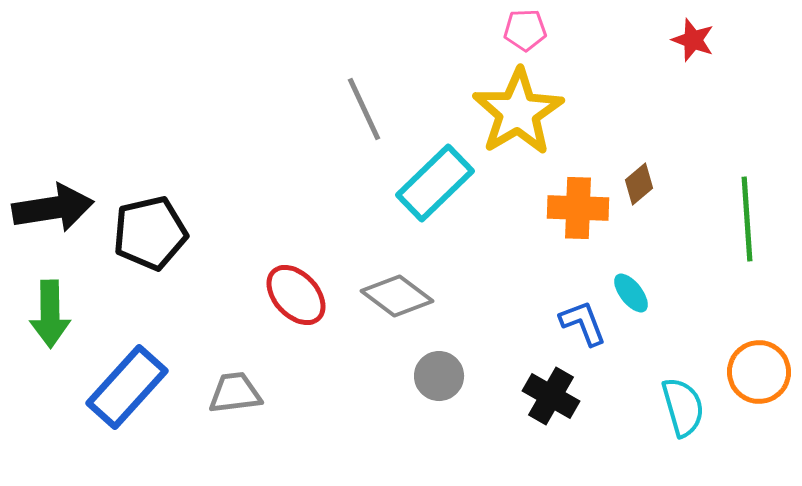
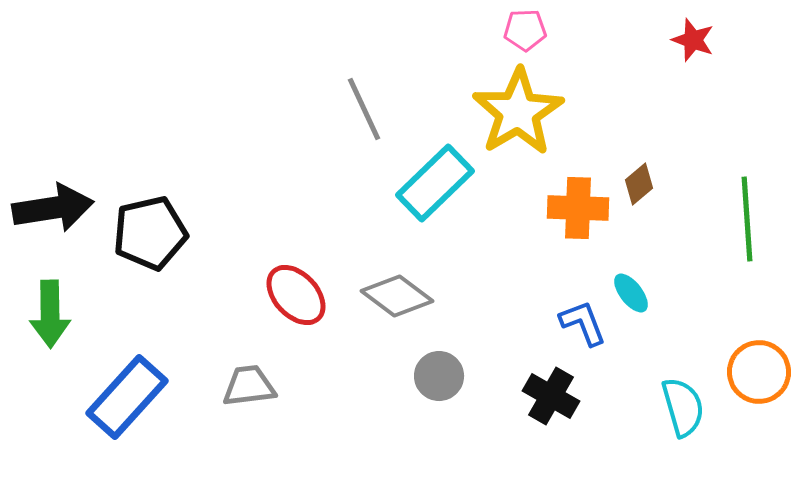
blue rectangle: moved 10 px down
gray trapezoid: moved 14 px right, 7 px up
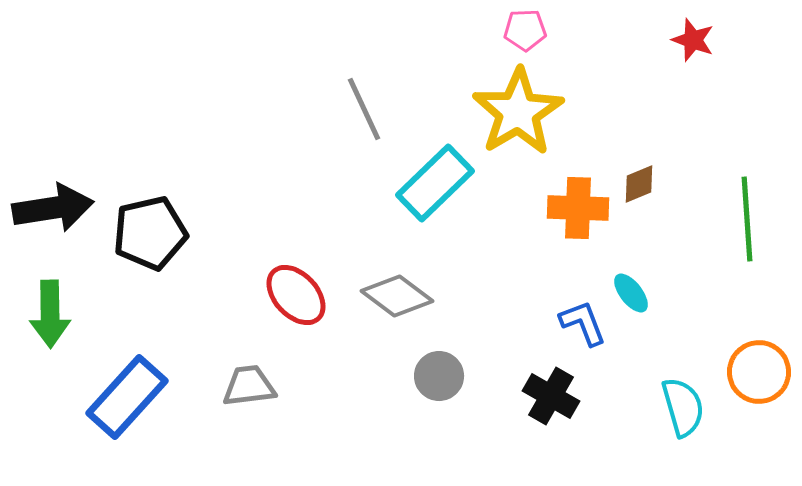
brown diamond: rotated 18 degrees clockwise
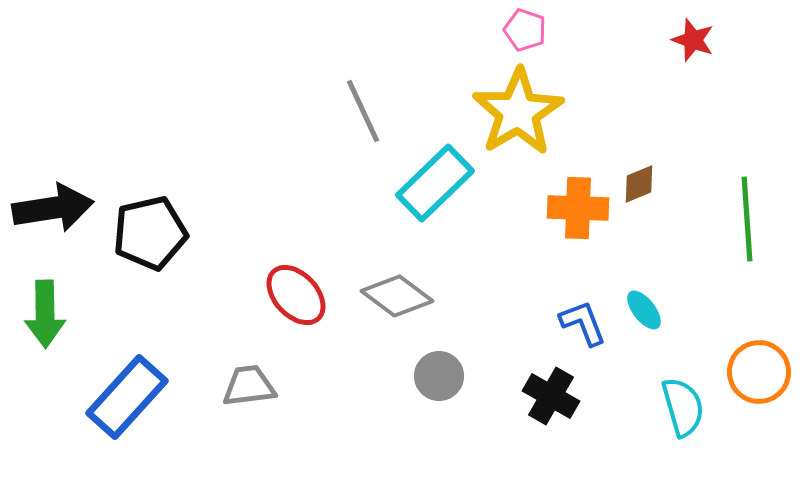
pink pentagon: rotated 21 degrees clockwise
gray line: moved 1 px left, 2 px down
cyan ellipse: moved 13 px right, 17 px down
green arrow: moved 5 px left
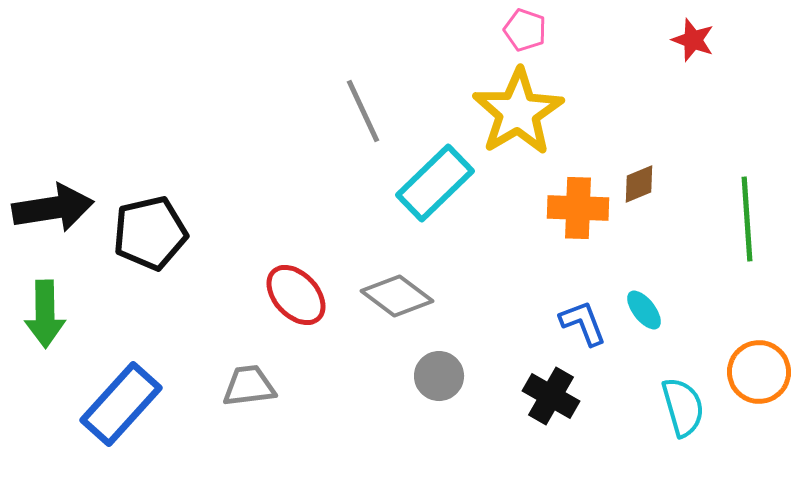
blue rectangle: moved 6 px left, 7 px down
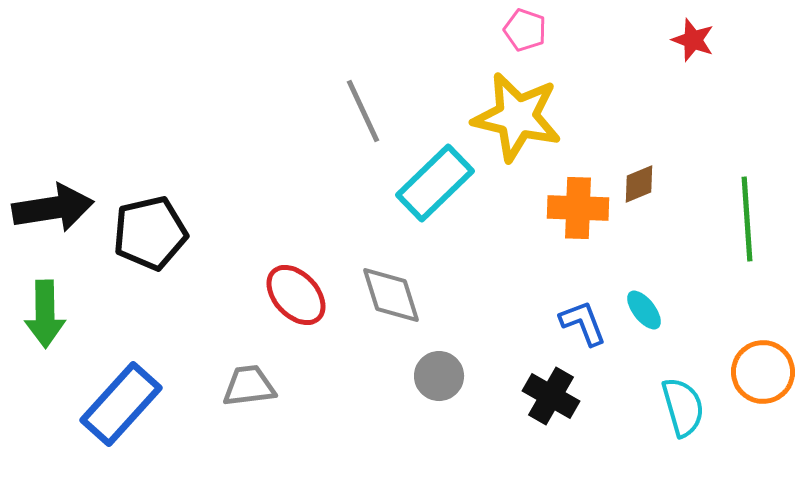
yellow star: moved 1 px left, 5 px down; rotated 28 degrees counterclockwise
gray diamond: moved 6 px left, 1 px up; rotated 36 degrees clockwise
orange circle: moved 4 px right
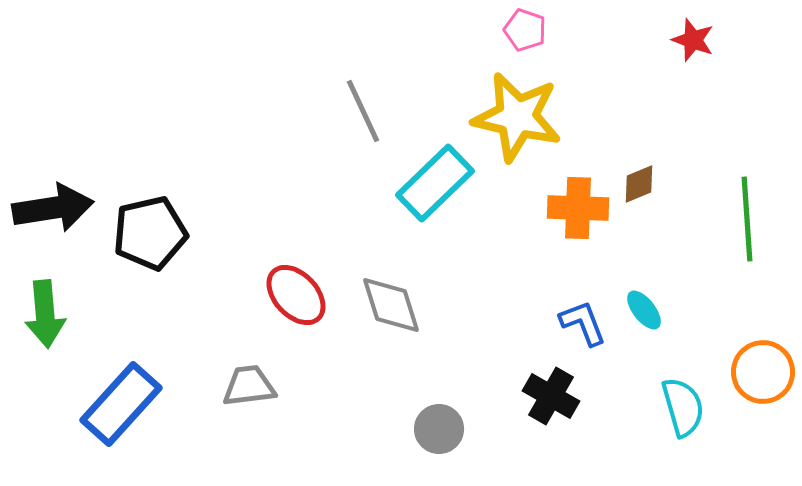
gray diamond: moved 10 px down
green arrow: rotated 4 degrees counterclockwise
gray circle: moved 53 px down
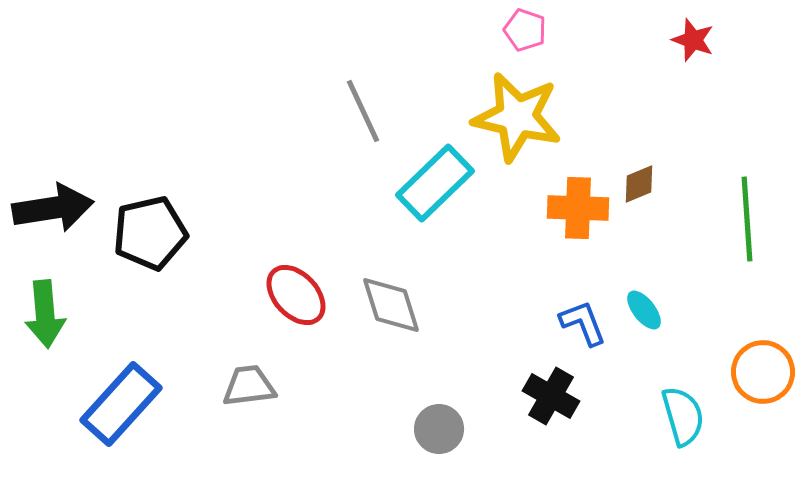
cyan semicircle: moved 9 px down
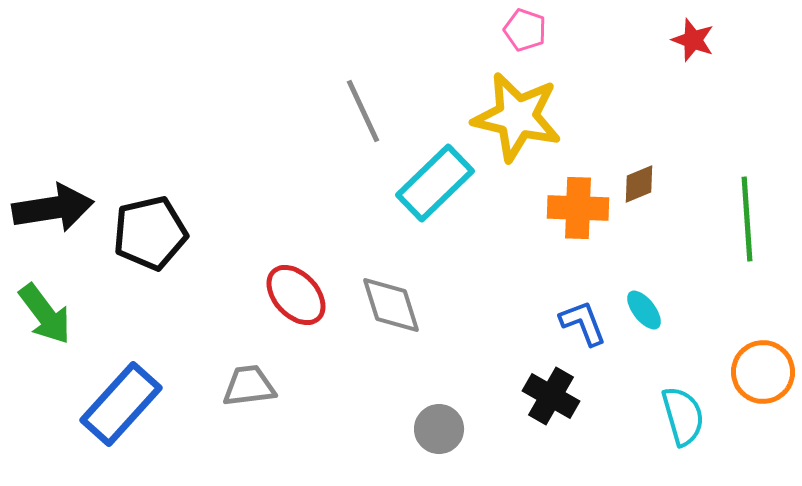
green arrow: rotated 32 degrees counterclockwise
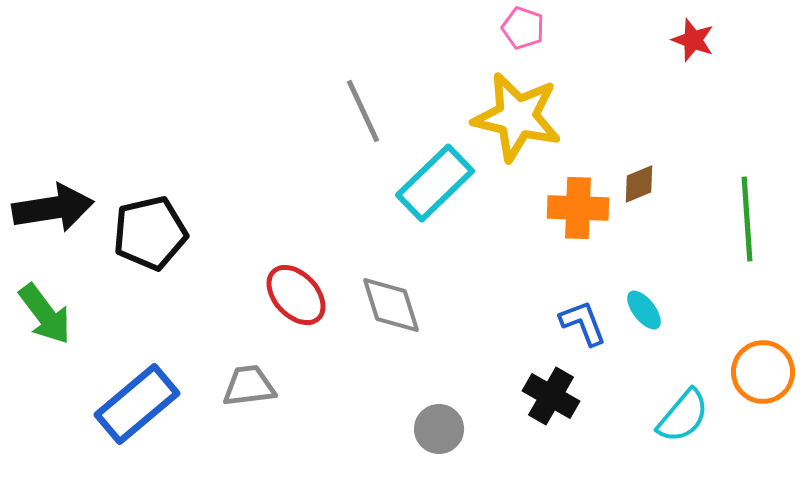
pink pentagon: moved 2 px left, 2 px up
blue rectangle: moved 16 px right; rotated 8 degrees clockwise
cyan semicircle: rotated 56 degrees clockwise
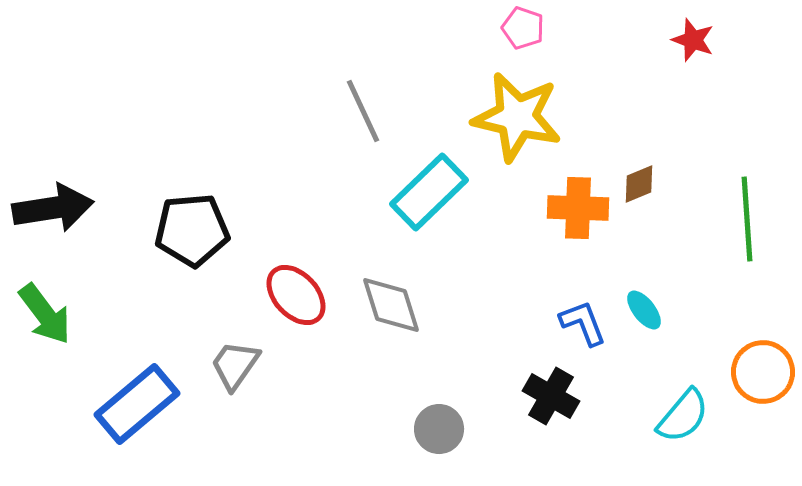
cyan rectangle: moved 6 px left, 9 px down
black pentagon: moved 42 px right, 3 px up; rotated 8 degrees clockwise
gray trapezoid: moved 14 px left, 21 px up; rotated 48 degrees counterclockwise
